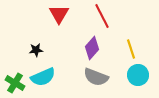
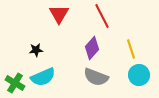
cyan circle: moved 1 px right
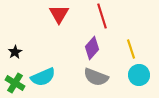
red line: rotated 10 degrees clockwise
black star: moved 21 px left, 2 px down; rotated 24 degrees counterclockwise
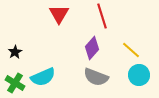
yellow line: moved 1 px down; rotated 30 degrees counterclockwise
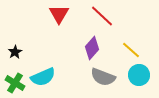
red line: rotated 30 degrees counterclockwise
gray semicircle: moved 7 px right
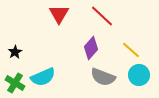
purple diamond: moved 1 px left
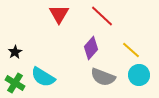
cyan semicircle: rotated 55 degrees clockwise
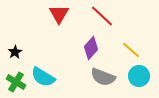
cyan circle: moved 1 px down
green cross: moved 1 px right, 1 px up
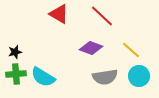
red triangle: rotated 30 degrees counterclockwise
purple diamond: rotated 70 degrees clockwise
black star: rotated 16 degrees clockwise
gray semicircle: moved 2 px right; rotated 30 degrees counterclockwise
green cross: moved 8 px up; rotated 36 degrees counterclockwise
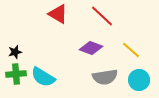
red triangle: moved 1 px left
cyan circle: moved 4 px down
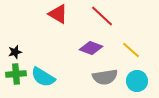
cyan circle: moved 2 px left, 1 px down
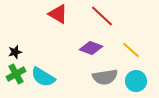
green cross: rotated 24 degrees counterclockwise
cyan circle: moved 1 px left
